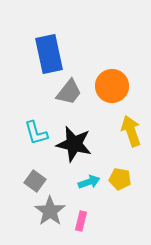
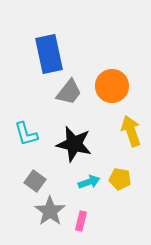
cyan L-shape: moved 10 px left, 1 px down
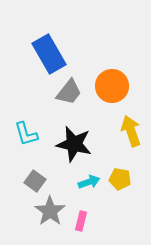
blue rectangle: rotated 18 degrees counterclockwise
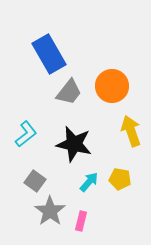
cyan L-shape: rotated 112 degrees counterclockwise
cyan arrow: rotated 30 degrees counterclockwise
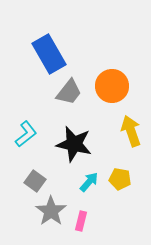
gray star: moved 1 px right
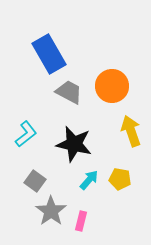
gray trapezoid: rotated 100 degrees counterclockwise
cyan arrow: moved 2 px up
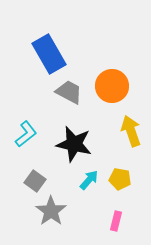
pink rectangle: moved 35 px right
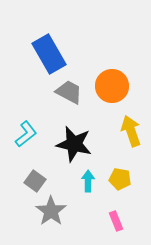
cyan arrow: moved 1 px left, 1 px down; rotated 40 degrees counterclockwise
pink rectangle: rotated 36 degrees counterclockwise
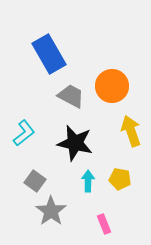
gray trapezoid: moved 2 px right, 4 px down
cyan L-shape: moved 2 px left, 1 px up
black star: moved 1 px right, 1 px up
pink rectangle: moved 12 px left, 3 px down
